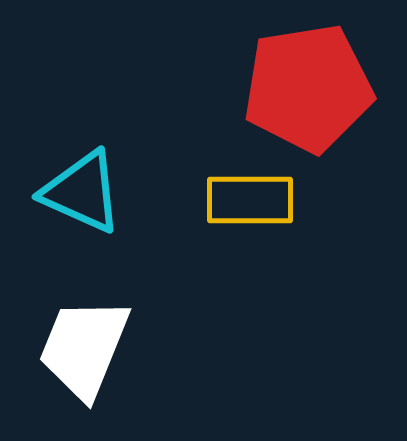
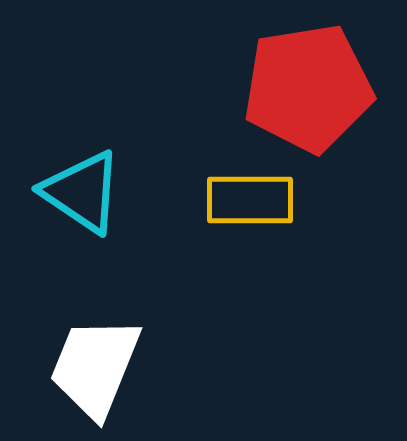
cyan triangle: rotated 10 degrees clockwise
white trapezoid: moved 11 px right, 19 px down
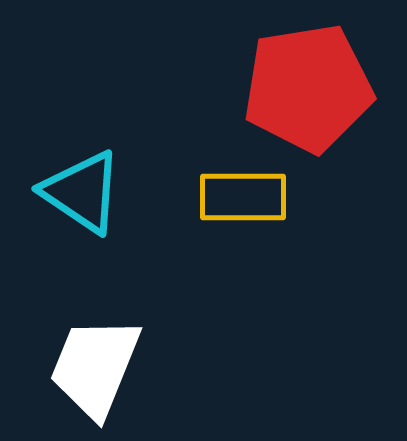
yellow rectangle: moved 7 px left, 3 px up
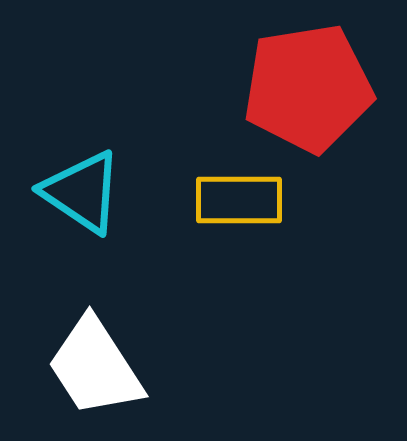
yellow rectangle: moved 4 px left, 3 px down
white trapezoid: rotated 55 degrees counterclockwise
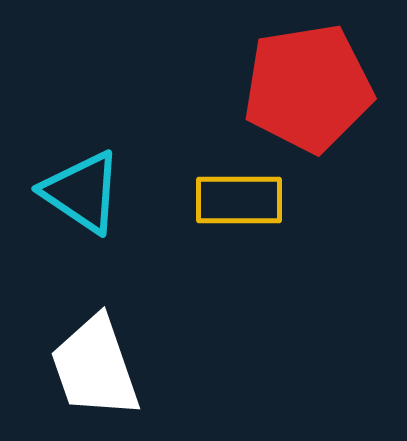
white trapezoid: rotated 14 degrees clockwise
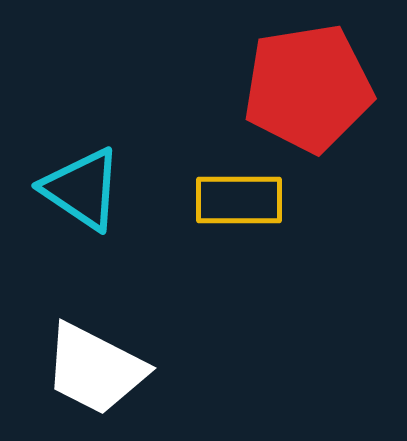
cyan triangle: moved 3 px up
white trapezoid: moved 2 px down; rotated 44 degrees counterclockwise
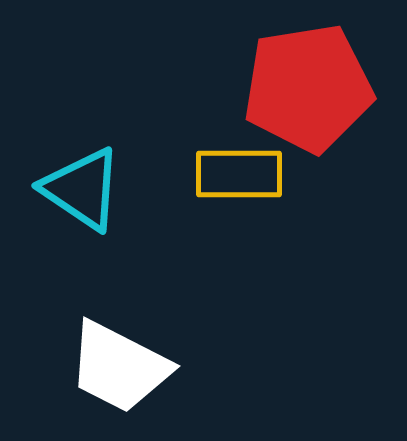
yellow rectangle: moved 26 px up
white trapezoid: moved 24 px right, 2 px up
